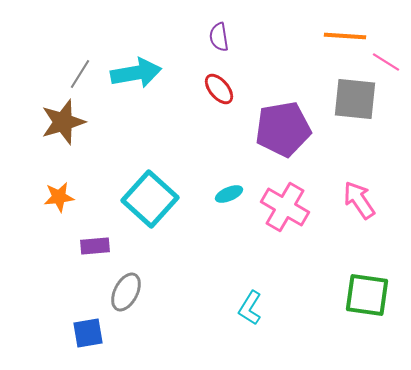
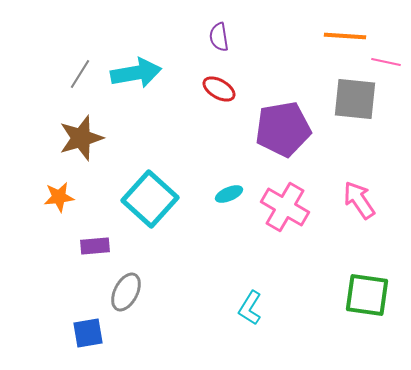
pink line: rotated 20 degrees counterclockwise
red ellipse: rotated 20 degrees counterclockwise
brown star: moved 18 px right, 16 px down
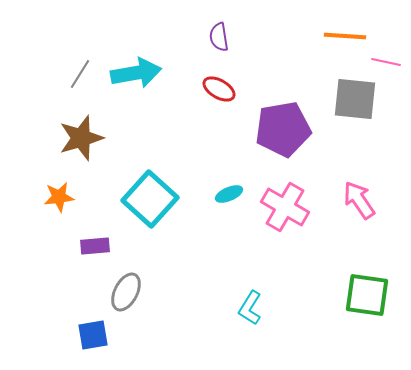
blue square: moved 5 px right, 2 px down
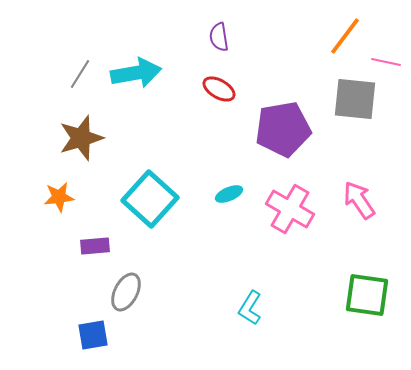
orange line: rotated 57 degrees counterclockwise
pink cross: moved 5 px right, 2 px down
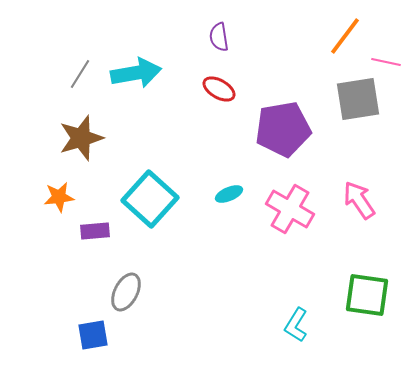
gray square: moved 3 px right; rotated 15 degrees counterclockwise
purple rectangle: moved 15 px up
cyan L-shape: moved 46 px right, 17 px down
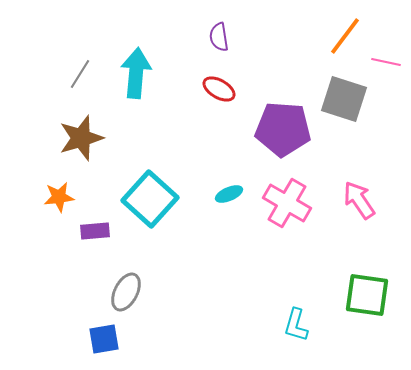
cyan arrow: rotated 75 degrees counterclockwise
gray square: moved 14 px left; rotated 27 degrees clockwise
purple pentagon: rotated 14 degrees clockwise
pink cross: moved 3 px left, 6 px up
cyan L-shape: rotated 16 degrees counterclockwise
blue square: moved 11 px right, 4 px down
